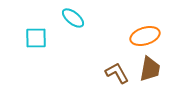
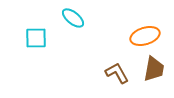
brown trapezoid: moved 4 px right
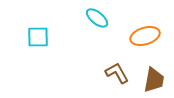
cyan ellipse: moved 24 px right
cyan square: moved 2 px right, 1 px up
brown trapezoid: moved 11 px down
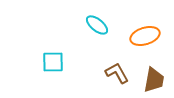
cyan ellipse: moved 7 px down
cyan square: moved 15 px right, 25 px down
